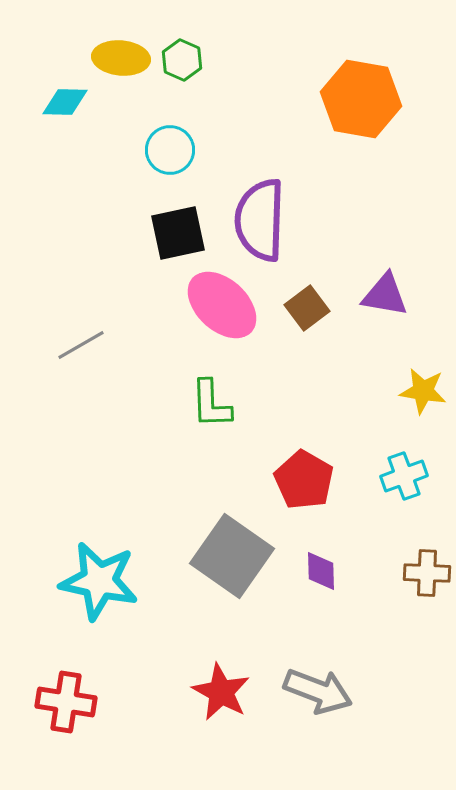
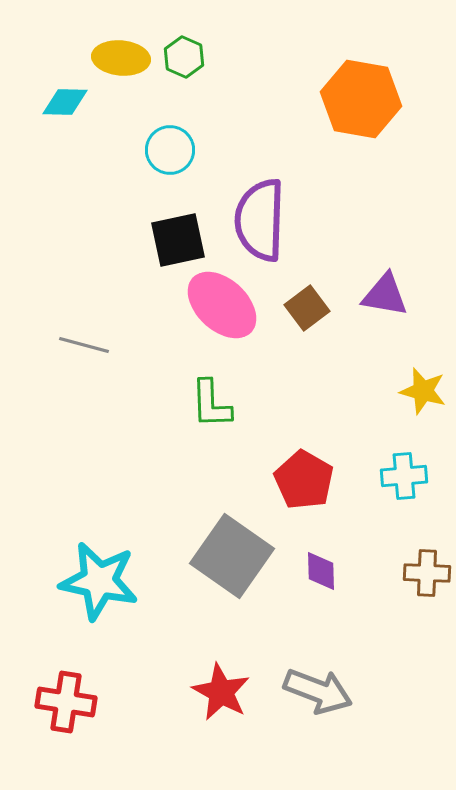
green hexagon: moved 2 px right, 3 px up
black square: moved 7 px down
gray line: moved 3 px right; rotated 45 degrees clockwise
yellow star: rotated 6 degrees clockwise
cyan cross: rotated 15 degrees clockwise
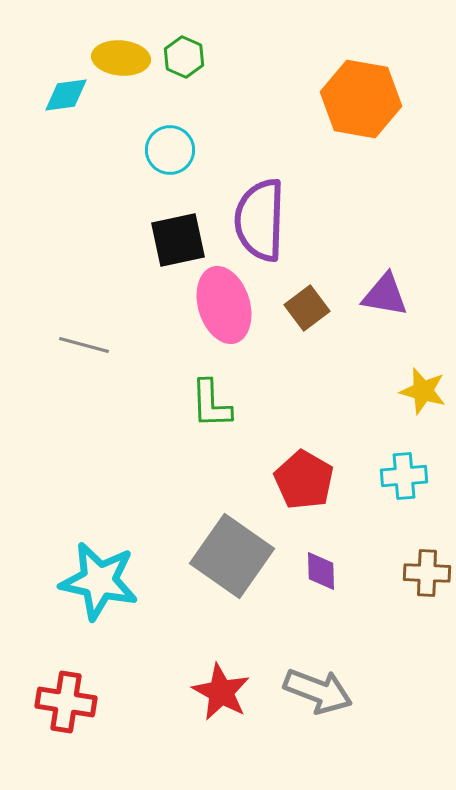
cyan diamond: moved 1 px right, 7 px up; rotated 9 degrees counterclockwise
pink ellipse: moved 2 px right; rotated 30 degrees clockwise
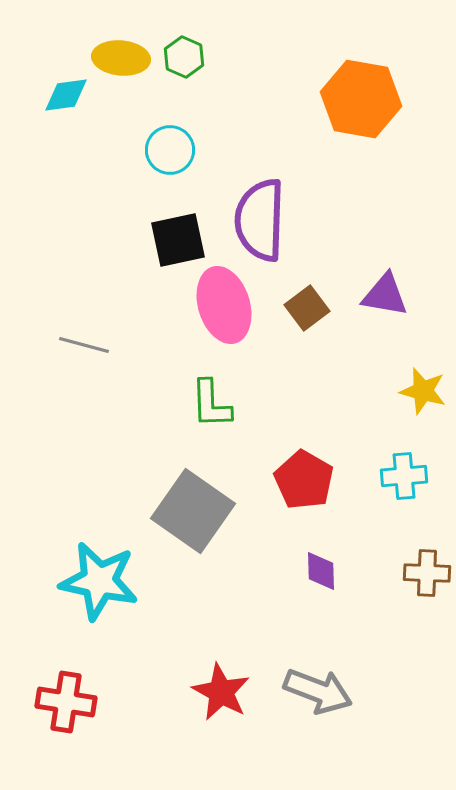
gray square: moved 39 px left, 45 px up
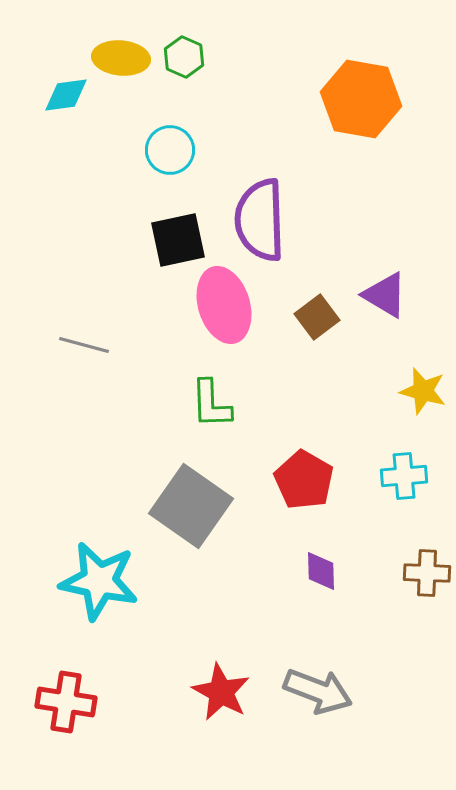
purple semicircle: rotated 4 degrees counterclockwise
purple triangle: rotated 21 degrees clockwise
brown square: moved 10 px right, 9 px down
gray square: moved 2 px left, 5 px up
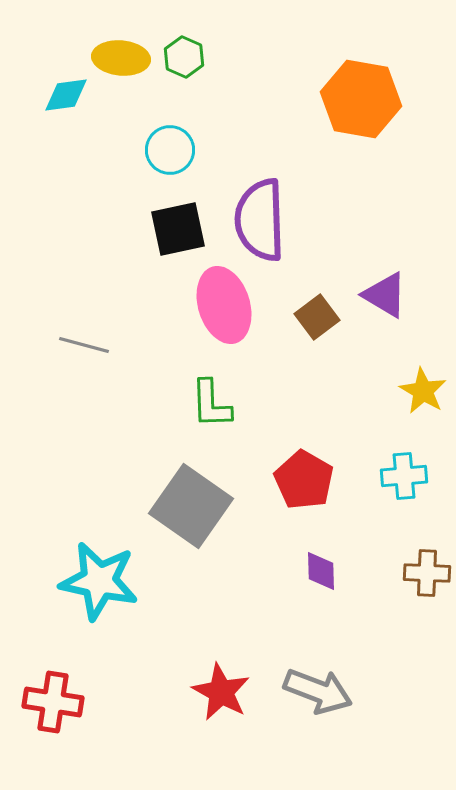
black square: moved 11 px up
yellow star: rotated 15 degrees clockwise
red cross: moved 13 px left
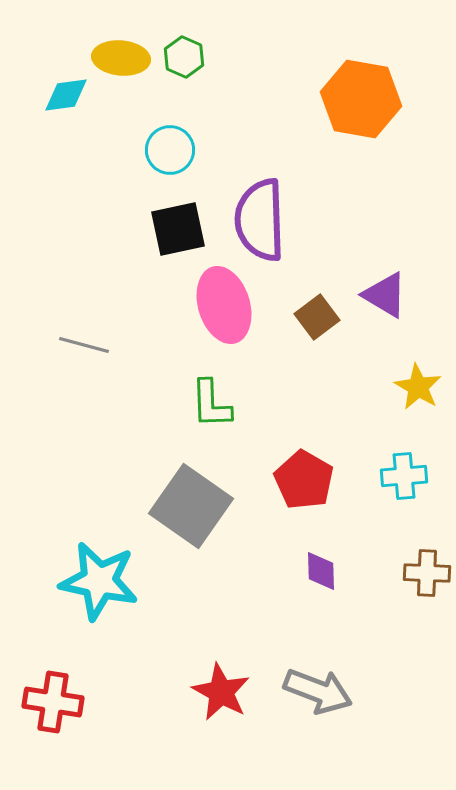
yellow star: moved 5 px left, 4 px up
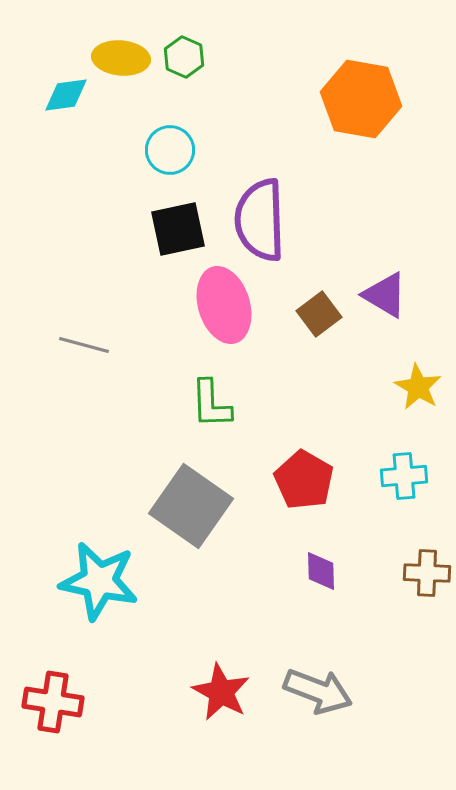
brown square: moved 2 px right, 3 px up
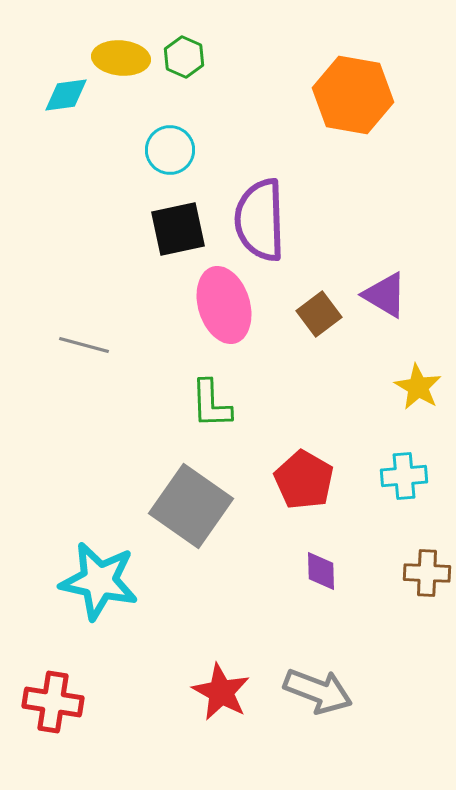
orange hexagon: moved 8 px left, 4 px up
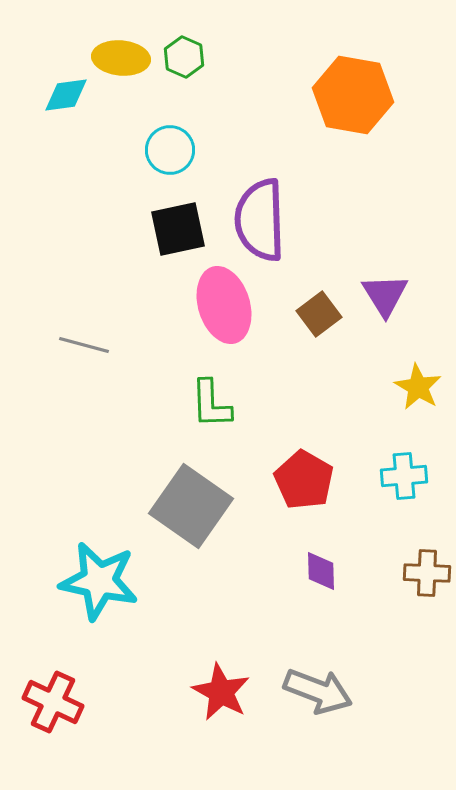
purple triangle: rotated 27 degrees clockwise
red cross: rotated 16 degrees clockwise
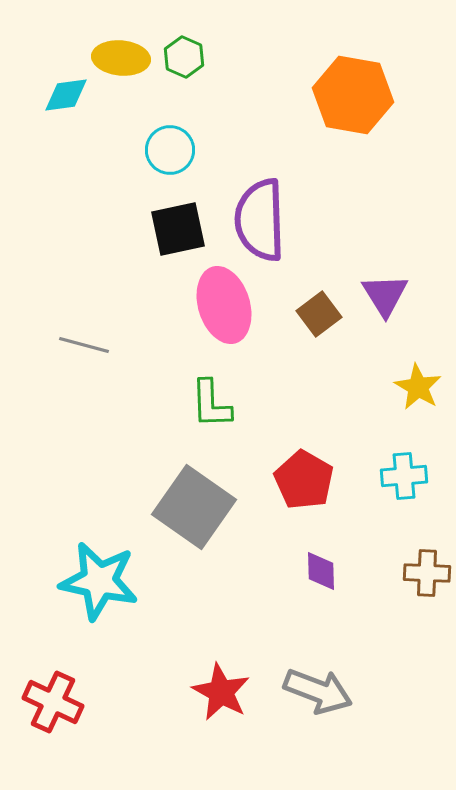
gray square: moved 3 px right, 1 px down
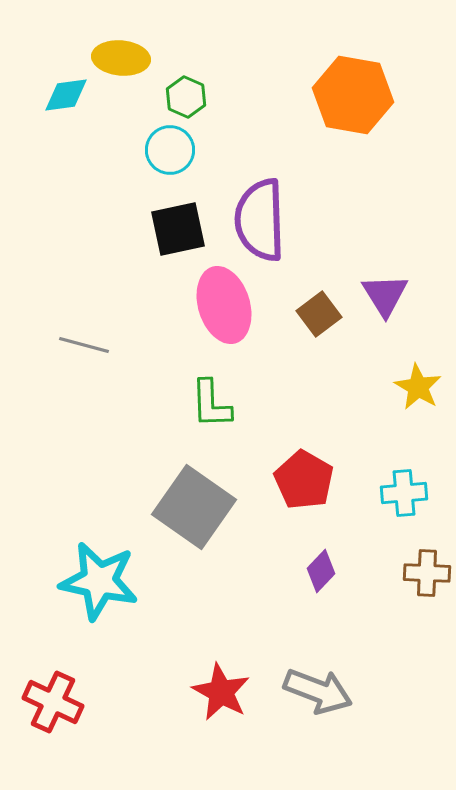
green hexagon: moved 2 px right, 40 px down
cyan cross: moved 17 px down
purple diamond: rotated 45 degrees clockwise
